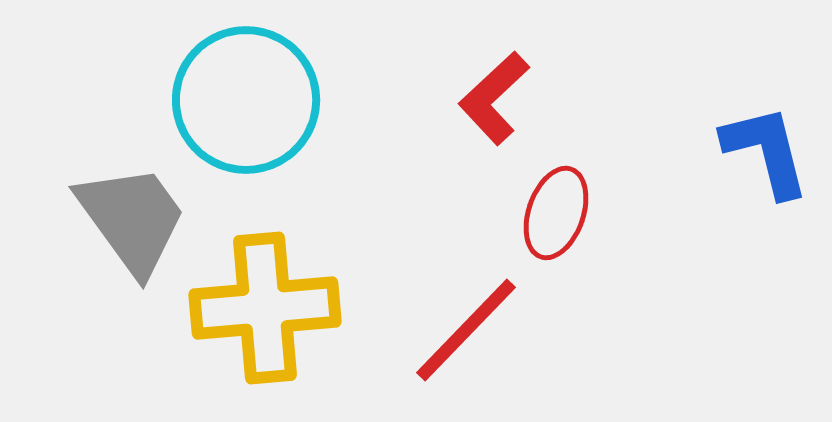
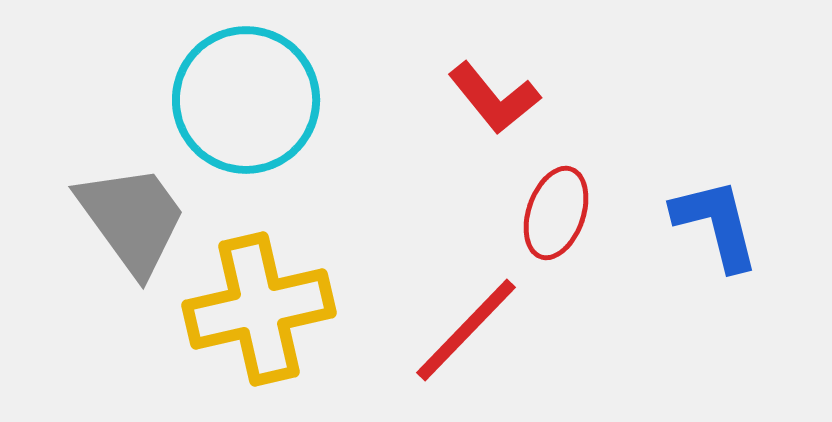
red L-shape: rotated 86 degrees counterclockwise
blue L-shape: moved 50 px left, 73 px down
yellow cross: moved 6 px left, 1 px down; rotated 8 degrees counterclockwise
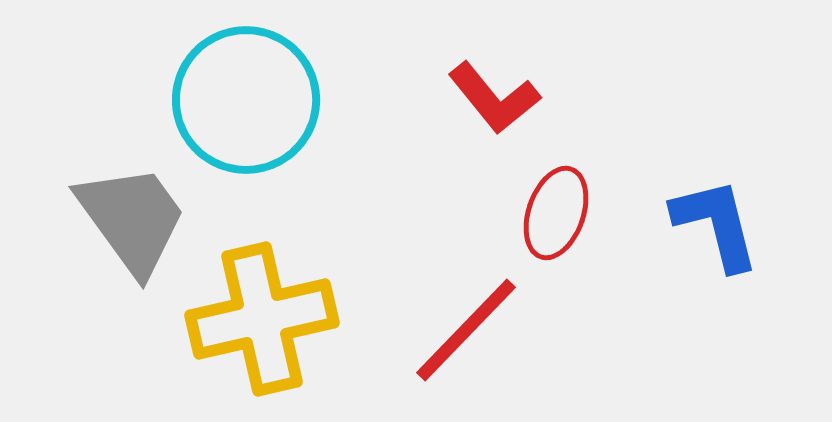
yellow cross: moved 3 px right, 10 px down
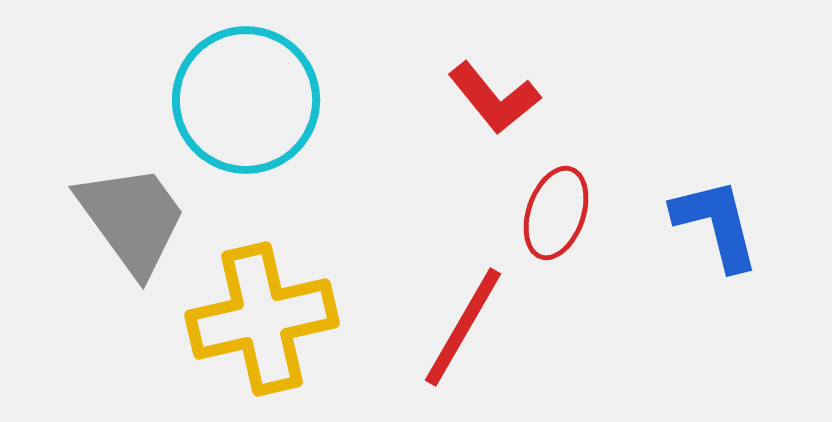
red line: moved 3 px left, 3 px up; rotated 14 degrees counterclockwise
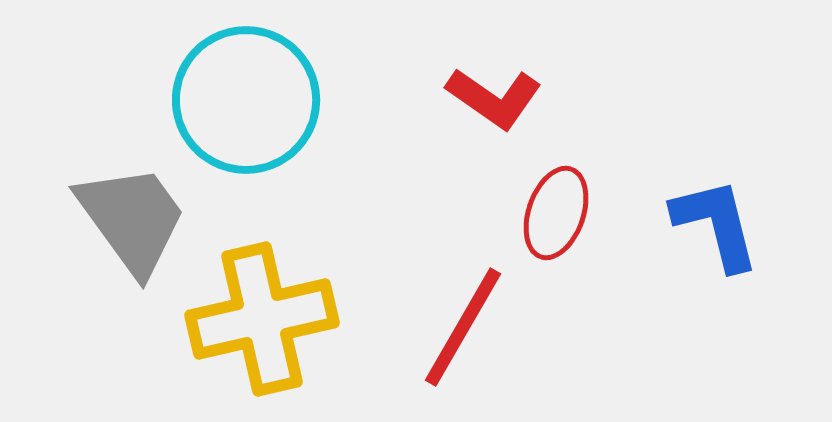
red L-shape: rotated 16 degrees counterclockwise
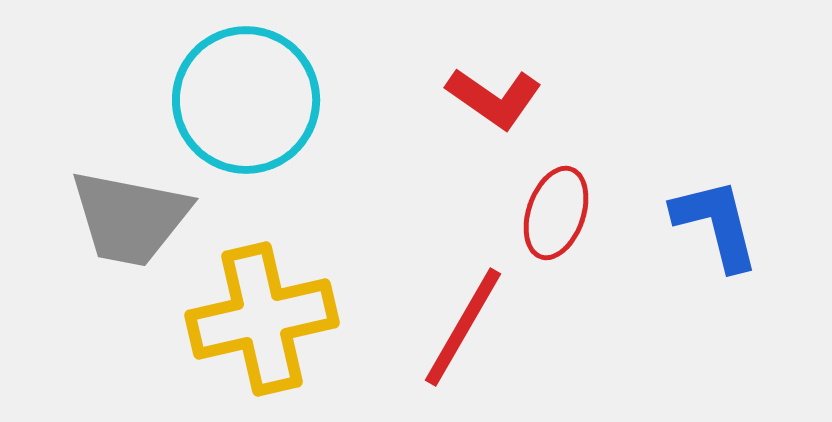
gray trapezoid: moved 2 px left, 1 px up; rotated 137 degrees clockwise
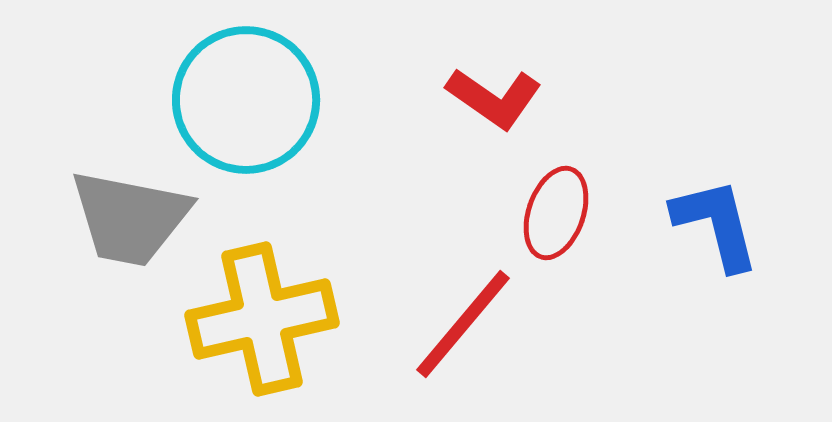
red line: moved 3 px up; rotated 10 degrees clockwise
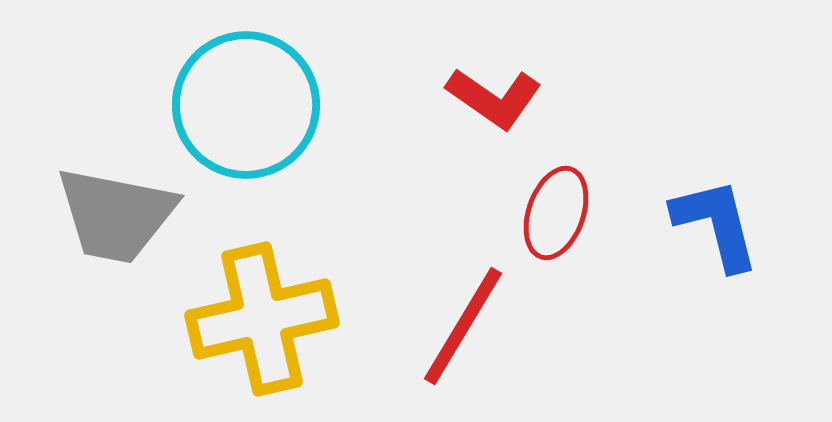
cyan circle: moved 5 px down
gray trapezoid: moved 14 px left, 3 px up
red line: moved 2 px down; rotated 9 degrees counterclockwise
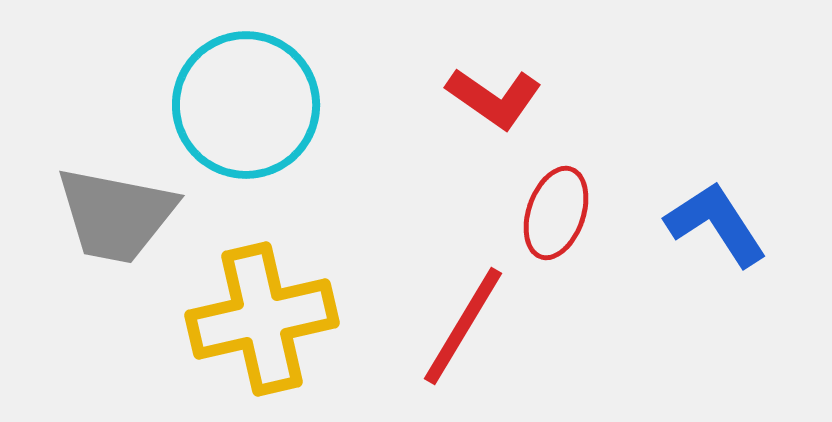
blue L-shape: rotated 19 degrees counterclockwise
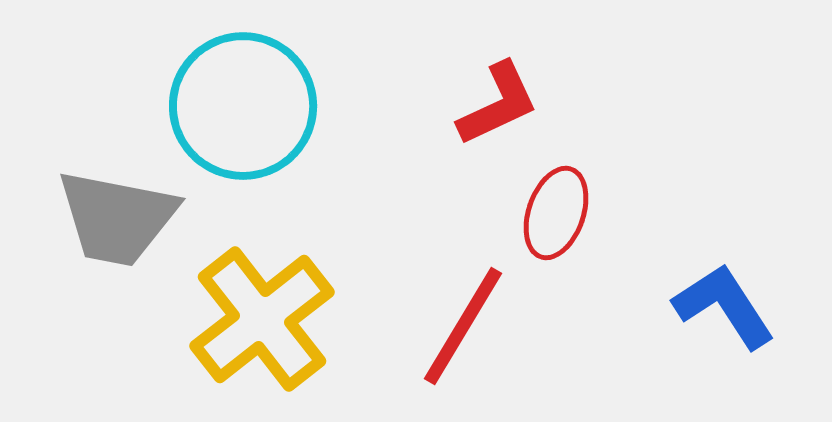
red L-shape: moved 4 px right, 6 px down; rotated 60 degrees counterclockwise
cyan circle: moved 3 px left, 1 px down
gray trapezoid: moved 1 px right, 3 px down
blue L-shape: moved 8 px right, 82 px down
yellow cross: rotated 25 degrees counterclockwise
